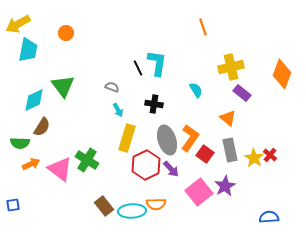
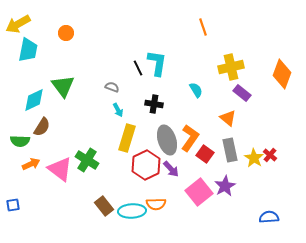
green semicircle: moved 2 px up
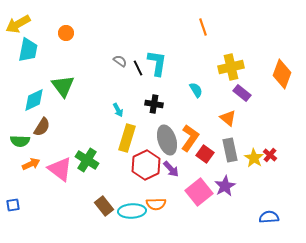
gray semicircle: moved 8 px right, 26 px up; rotated 16 degrees clockwise
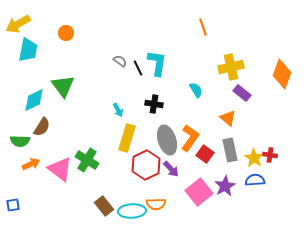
red cross: rotated 32 degrees counterclockwise
blue semicircle: moved 14 px left, 37 px up
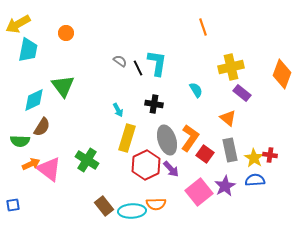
pink triangle: moved 11 px left
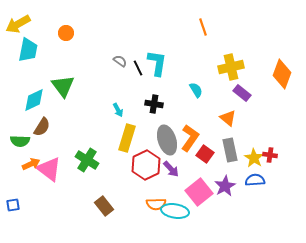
cyan ellipse: moved 43 px right; rotated 12 degrees clockwise
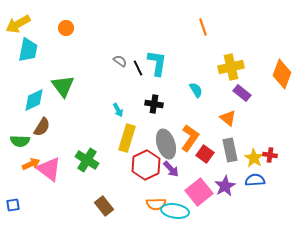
orange circle: moved 5 px up
gray ellipse: moved 1 px left, 4 px down
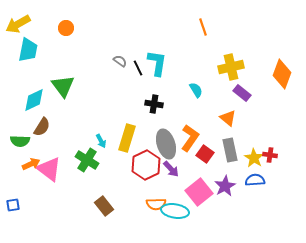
cyan arrow: moved 17 px left, 31 px down
